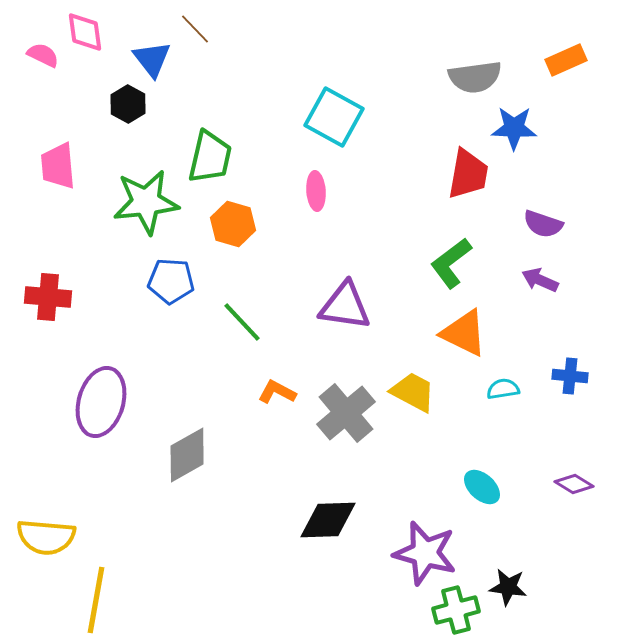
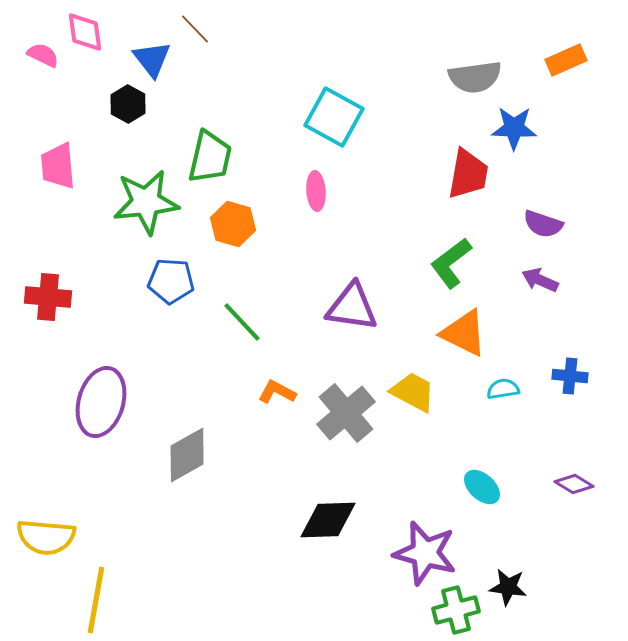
purple triangle: moved 7 px right, 1 px down
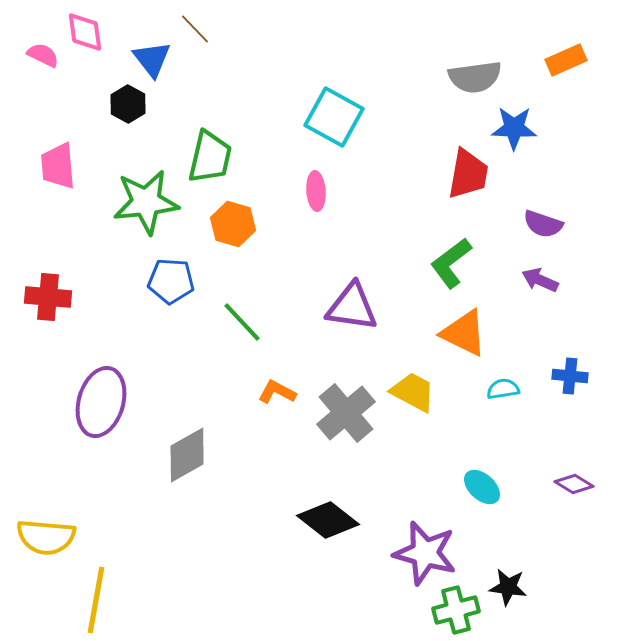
black diamond: rotated 40 degrees clockwise
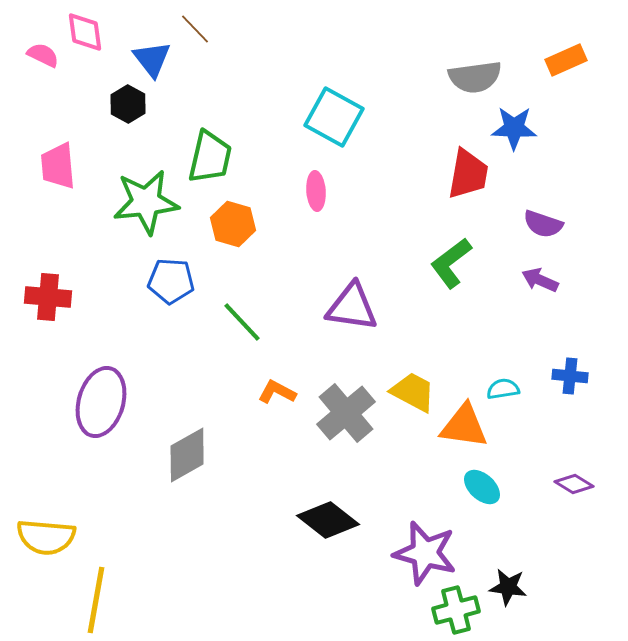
orange triangle: moved 93 px down; rotated 18 degrees counterclockwise
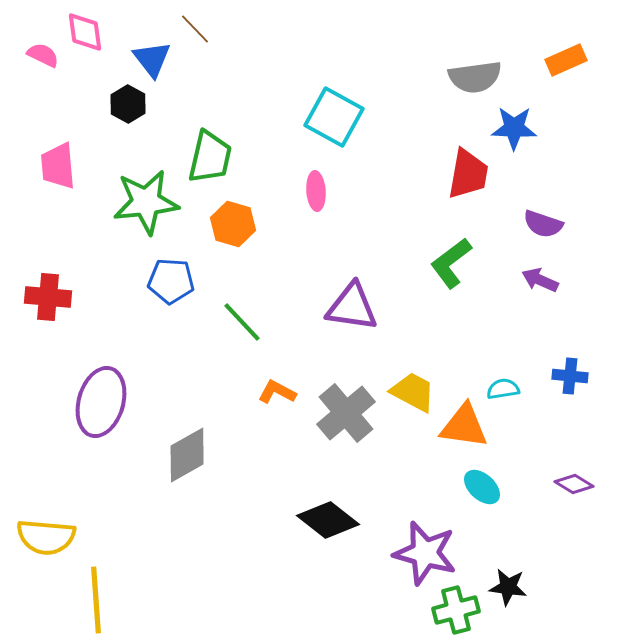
yellow line: rotated 14 degrees counterclockwise
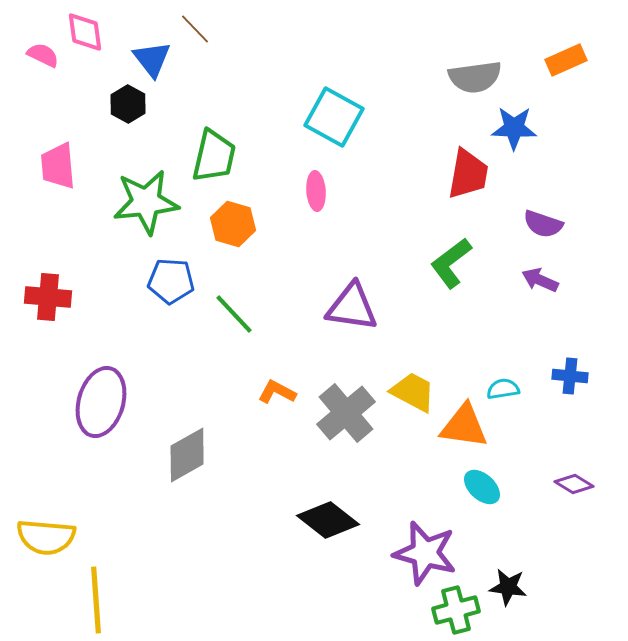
green trapezoid: moved 4 px right, 1 px up
green line: moved 8 px left, 8 px up
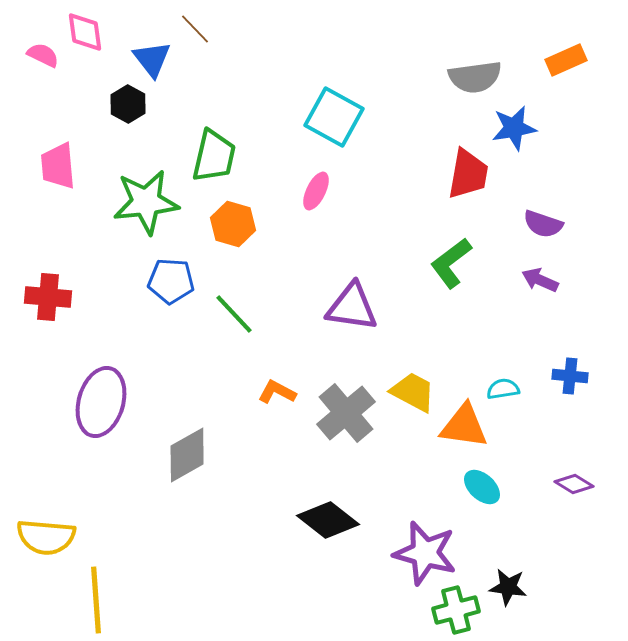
blue star: rotated 12 degrees counterclockwise
pink ellipse: rotated 30 degrees clockwise
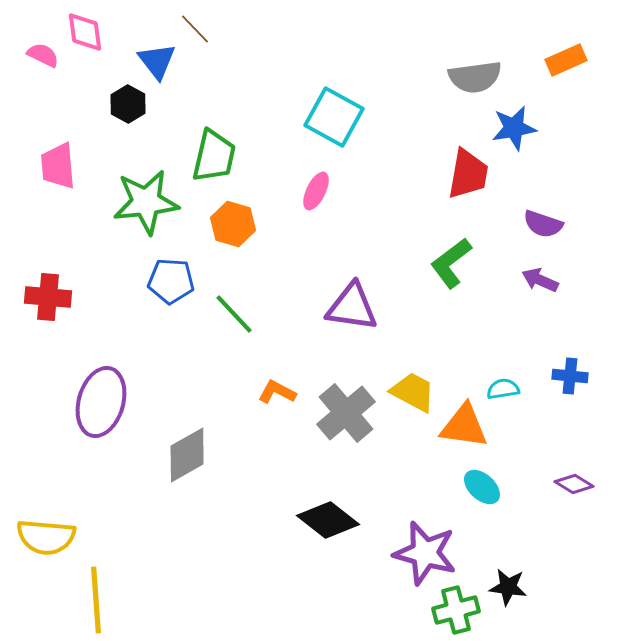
blue triangle: moved 5 px right, 2 px down
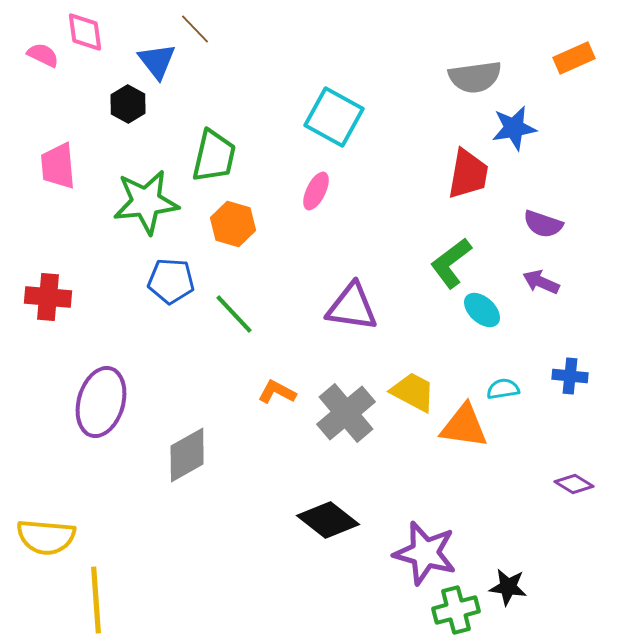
orange rectangle: moved 8 px right, 2 px up
purple arrow: moved 1 px right, 2 px down
cyan ellipse: moved 177 px up
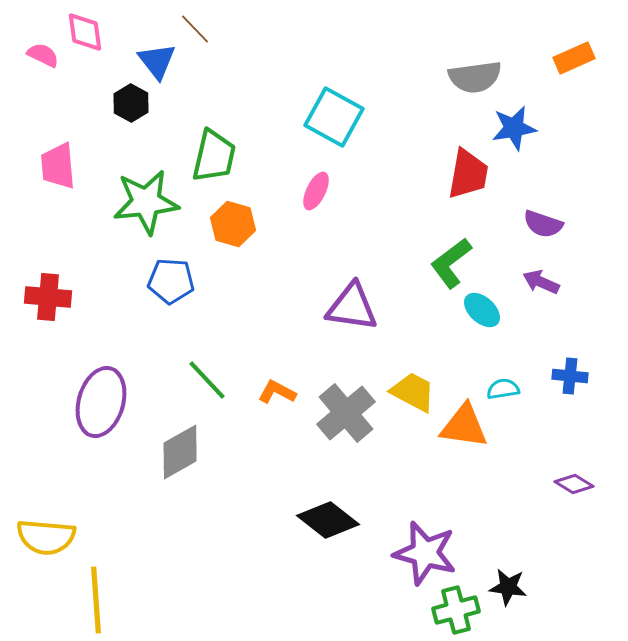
black hexagon: moved 3 px right, 1 px up
green line: moved 27 px left, 66 px down
gray diamond: moved 7 px left, 3 px up
